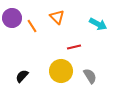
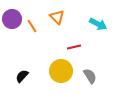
purple circle: moved 1 px down
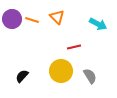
orange line: moved 6 px up; rotated 40 degrees counterclockwise
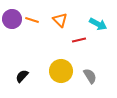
orange triangle: moved 3 px right, 3 px down
red line: moved 5 px right, 7 px up
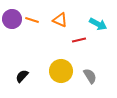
orange triangle: rotated 21 degrees counterclockwise
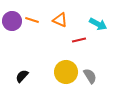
purple circle: moved 2 px down
yellow circle: moved 5 px right, 1 px down
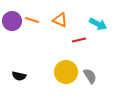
black semicircle: moved 3 px left; rotated 120 degrees counterclockwise
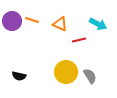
orange triangle: moved 4 px down
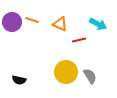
purple circle: moved 1 px down
black semicircle: moved 4 px down
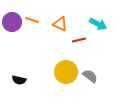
gray semicircle: rotated 21 degrees counterclockwise
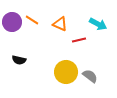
orange line: rotated 16 degrees clockwise
black semicircle: moved 20 px up
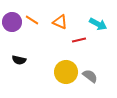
orange triangle: moved 2 px up
